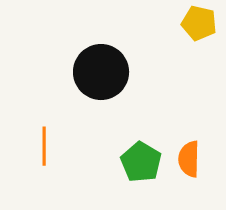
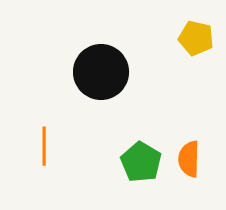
yellow pentagon: moved 3 px left, 15 px down
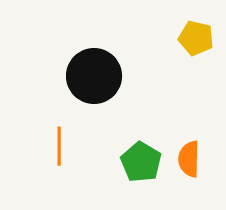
black circle: moved 7 px left, 4 px down
orange line: moved 15 px right
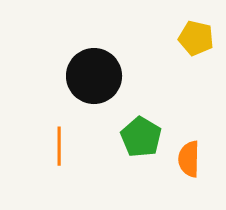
green pentagon: moved 25 px up
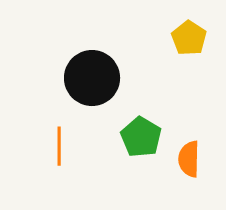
yellow pentagon: moved 7 px left; rotated 20 degrees clockwise
black circle: moved 2 px left, 2 px down
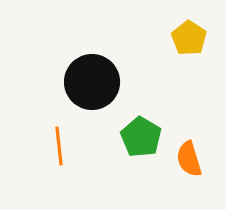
black circle: moved 4 px down
orange line: rotated 6 degrees counterclockwise
orange semicircle: rotated 18 degrees counterclockwise
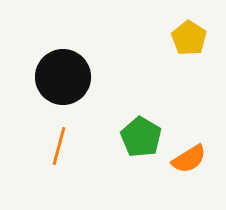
black circle: moved 29 px left, 5 px up
orange line: rotated 21 degrees clockwise
orange semicircle: rotated 105 degrees counterclockwise
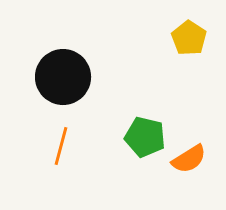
green pentagon: moved 4 px right; rotated 18 degrees counterclockwise
orange line: moved 2 px right
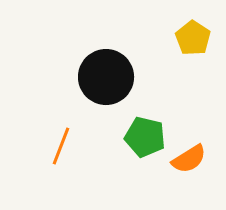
yellow pentagon: moved 4 px right
black circle: moved 43 px right
orange line: rotated 6 degrees clockwise
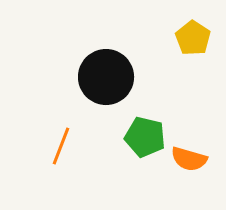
orange semicircle: rotated 48 degrees clockwise
